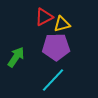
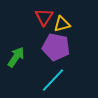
red triangle: rotated 30 degrees counterclockwise
purple pentagon: rotated 12 degrees clockwise
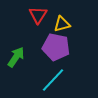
red triangle: moved 6 px left, 2 px up
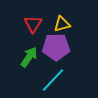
red triangle: moved 5 px left, 9 px down
purple pentagon: rotated 12 degrees counterclockwise
green arrow: moved 13 px right
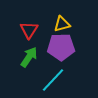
red triangle: moved 4 px left, 6 px down
purple pentagon: moved 5 px right
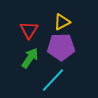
yellow triangle: moved 2 px up; rotated 12 degrees counterclockwise
green arrow: moved 1 px right, 1 px down
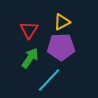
cyan line: moved 4 px left
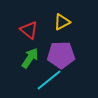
red triangle: rotated 24 degrees counterclockwise
purple pentagon: moved 8 px down
cyan line: rotated 8 degrees clockwise
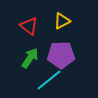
yellow triangle: moved 1 px up
red triangle: moved 4 px up
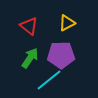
yellow triangle: moved 5 px right, 2 px down
